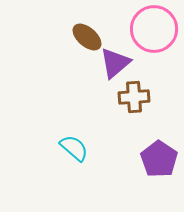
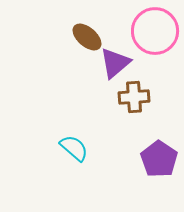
pink circle: moved 1 px right, 2 px down
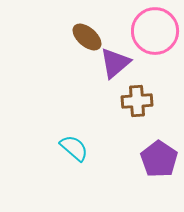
brown cross: moved 3 px right, 4 px down
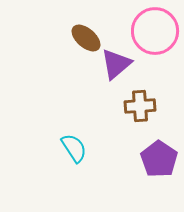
brown ellipse: moved 1 px left, 1 px down
purple triangle: moved 1 px right, 1 px down
brown cross: moved 3 px right, 5 px down
cyan semicircle: rotated 16 degrees clockwise
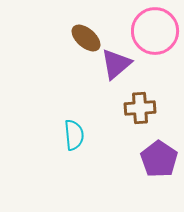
brown cross: moved 2 px down
cyan semicircle: moved 13 px up; rotated 28 degrees clockwise
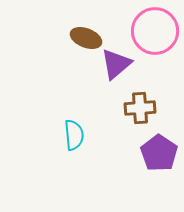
brown ellipse: rotated 20 degrees counterclockwise
purple pentagon: moved 6 px up
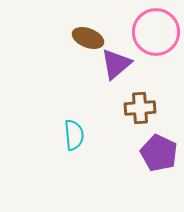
pink circle: moved 1 px right, 1 px down
brown ellipse: moved 2 px right
purple pentagon: rotated 9 degrees counterclockwise
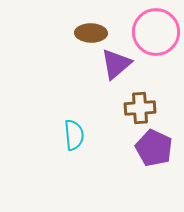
brown ellipse: moved 3 px right, 5 px up; rotated 20 degrees counterclockwise
purple pentagon: moved 5 px left, 5 px up
